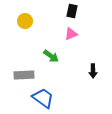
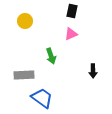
green arrow: rotated 35 degrees clockwise
blue trapezoid: moved 1 px left
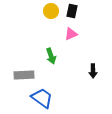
yellow circle: moved 26 px right, 10 px up
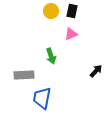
black arrow: moved 3 px right; rotated 136 degrees counterclockwise
blue trapezoid: rotated 115 degrees counterclockwise
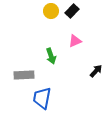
black rectangle: rotated 32 degrees clockwise
pink triangle: moved 4 px right, 7 px down
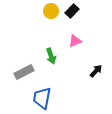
gray rectangle: moved 3 px up; rotated 24 degrees counterclockwise
